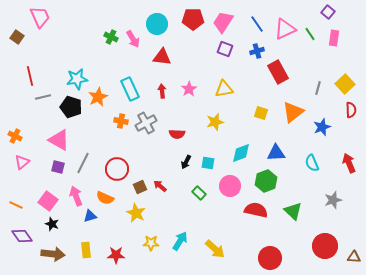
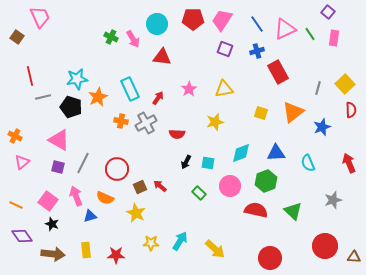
pink trapezoid at (223, 22): moved 1 px left, 2 px up
red arrow at (162, 91): moved 4 px left, 7 px down; rotated 40 degrees clockwise
cyan semicircle at (312, 163): moved 4 px left
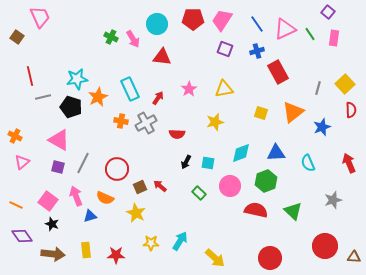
yellow arrow at (215, 249): moved 9 px down
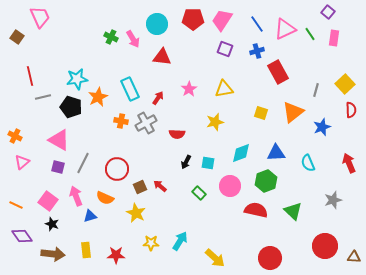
gray line at (318, 88): moved 2 px left, 2 px down
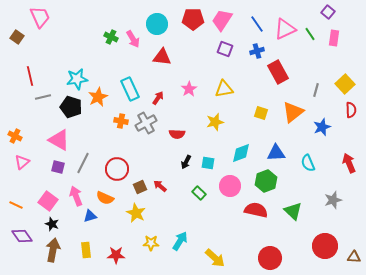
brown arrow at (53, 254): moved 4 px up; rotated 85 degrees counterclockwise
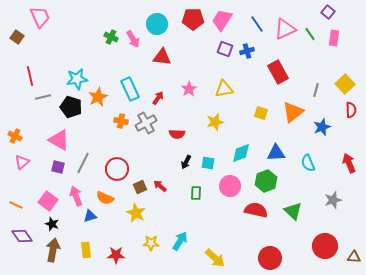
blue cross at (257, 51): moved 10 px left
green rectangle at (199, 193): moved 3 px left; rotated 48 degrees clockwise
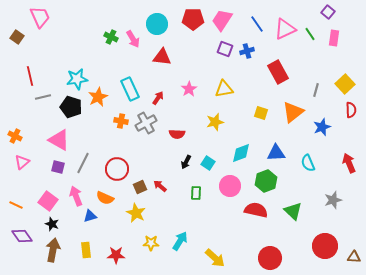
cyan square at (208, 163): rotated 24 degrees clockwise
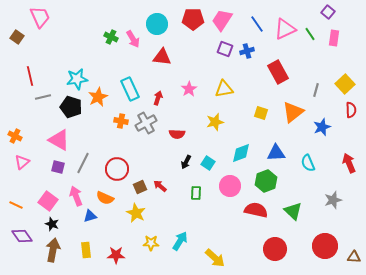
red arrow at (158, 98): rotated 16 degrees counterclockwise
red circle at (270, 258): moved 5 px right, 9 px up
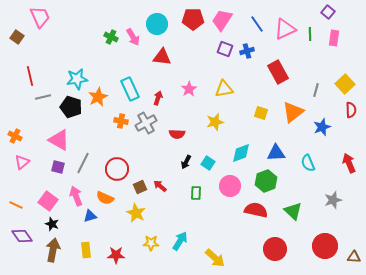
green line at (310, 34): rotated 32 degrees clockwise
pink arrow at (133, 39): moved 2 px up
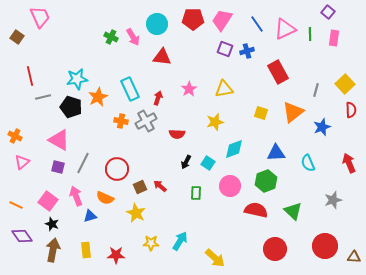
gray cross at (146, 123): moved 2 px up
cyan diamond at (241, 153): moved 7 px left, 4 px up
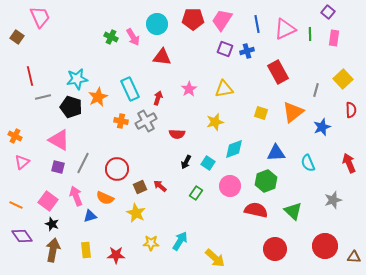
blue line at (257, 24): rotated 24 degrees clockwise
yellow square at (345, 84): moved 2 px left, 5 px up
green rectangle at (196, 193): rotated 32 degrees clockwise
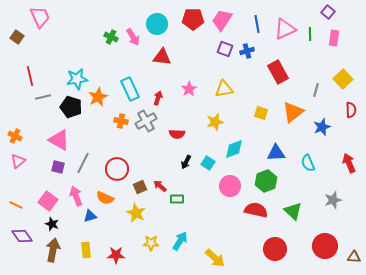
pink triangle at (22, 162): moved 4 px left, 1 px up
green rectangle at (196, 193): moved 19 px left, 6 px down; rotated 56 degrees clockwise
